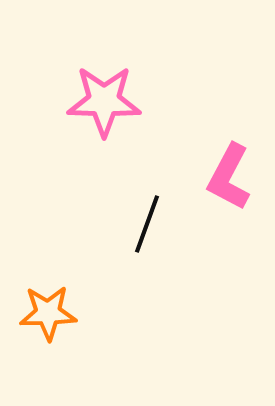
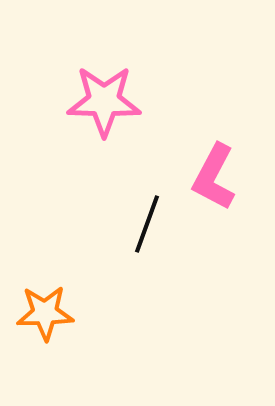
pink L-shape: moved 15 px left
orange star: moved 3 px left
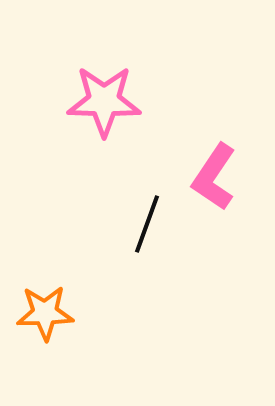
pink L-shape: rotated 6 degrees clockwise
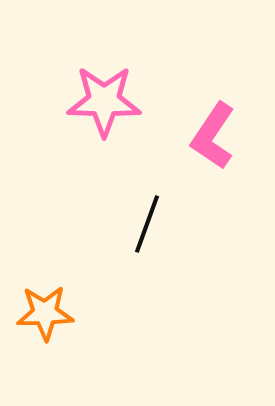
pink L-shape: moved 1 px left, 41 px up
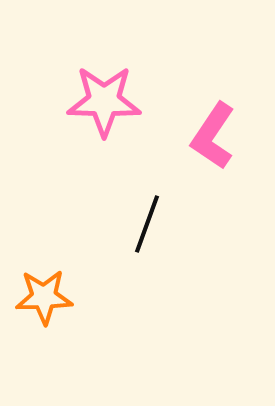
orange star: moved 1 px left, 16 px up
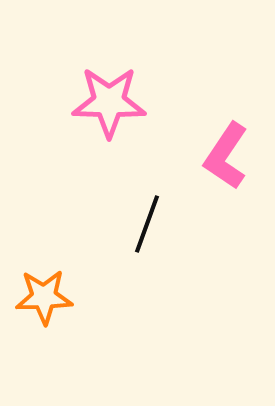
pink star: moved 5 px right, 1 px down
pink L-shape: moved 13 px right, 20 px down
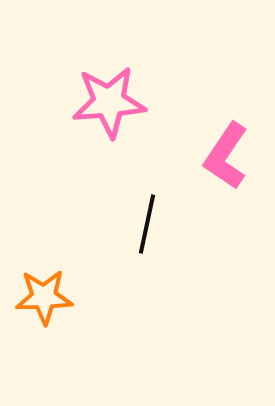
pink star: rotated 6 degrees counterclockwise
black line: rotated 8 degrees counterclockwise
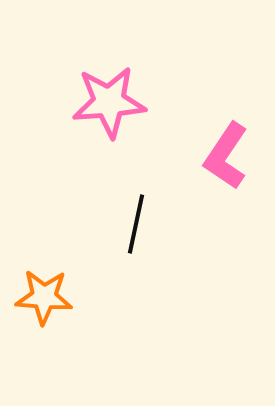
black line: moved 11 px left
orange star: rotated 6 degrees clockwise
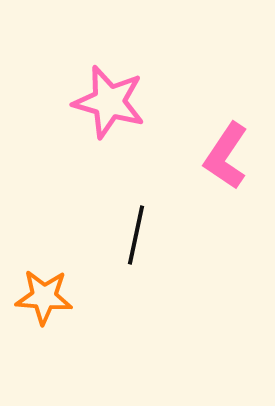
pink star: rotated 20 degrees clockwise
black line: moved 11 px down
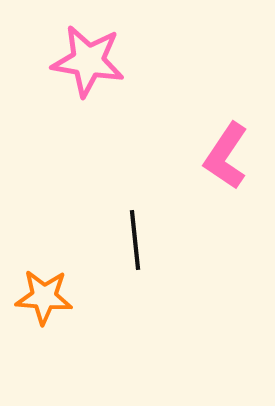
pink star: moved 21 px left, 41 px up; rotated 6 degrees counterclockwise
black line: moved 1 px left, 5 px down; rotated 18 degrees counterclockwise
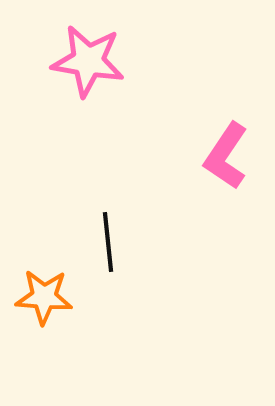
black line: moved 27 px left, 2 px down
